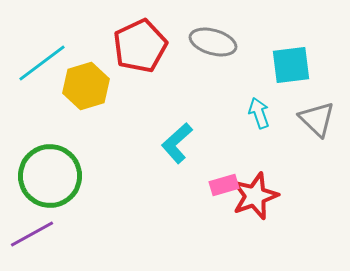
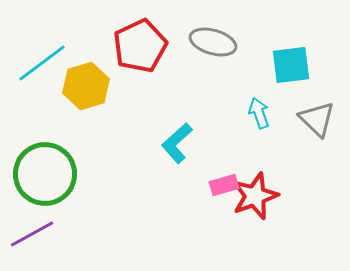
green circle: moved 5 px left, 2 px up
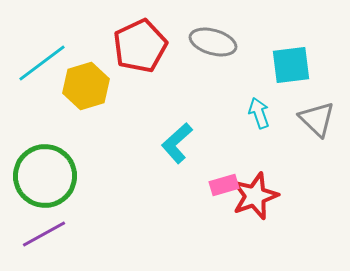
green circle: moved 2 px down
purple line: moved 12 px right
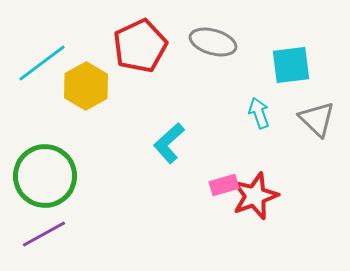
yellow hexagon: rotated 12 degrees counterclockwise
cyan L-shape: moved 8 px left
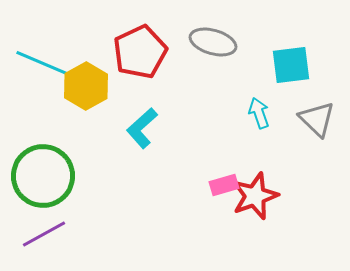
red pentagon: moved 6 px down
cyan line: rotated 60 degrees clockwise
cyan L-shape: moved 27 px left, 15 px up
green circle: moved 2 px left
